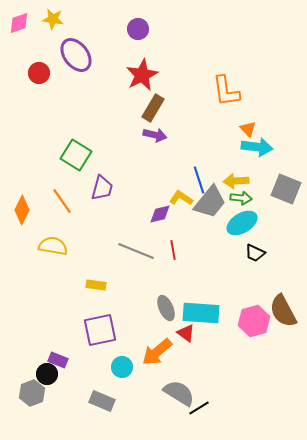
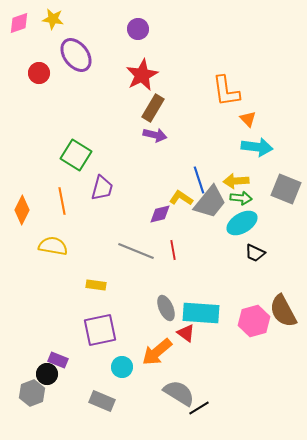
orange triangle at (248, 129): moved 10 px up
orange line at (62, 201): rotated 24 degrees clockwise
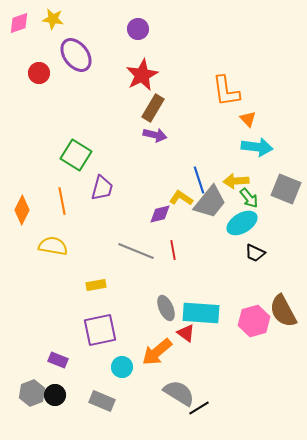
green arrow at (241, 198): moved 8 px right; rotated 45 degrees clockwise
yellow rectangle at (96, 285): rotated 18 degrees counterclockwise
black circle at (47, 374): moved 8 px right, 21 px down
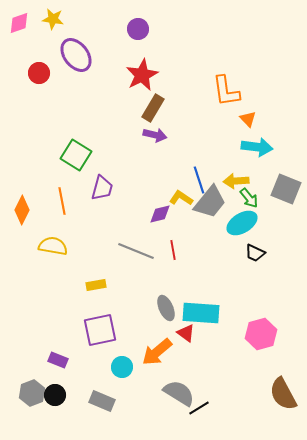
brown semicircle at (283, 311): moved 83 px down
pink hexagon at (254, 321): moved 7 px right, 13 px down
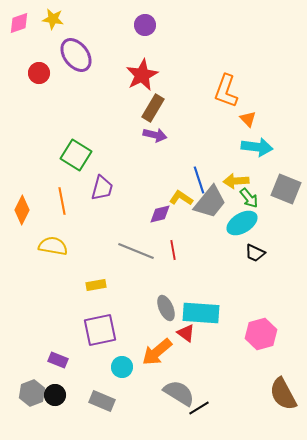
purple circle at (138, 29): moved 7 px right, 4 px up
orange L-shape at (226, 91): rotated 28 degrees clockwise
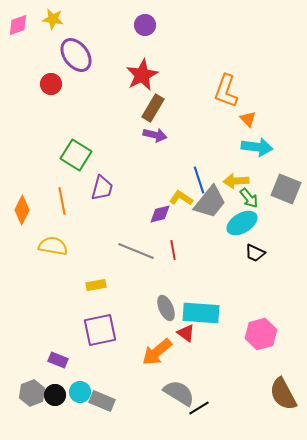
pink diamond at (19, 23): moved 1 px left, 2 px down
red circle at (39, 73): moved 12 px right, 11 px down
cyan circle at (122, 367): moved 42 px left, 25 px down
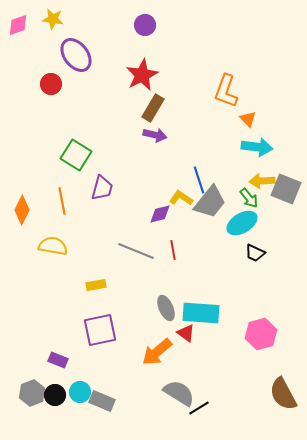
yellow arrow at (236, 181): moved 26 px right
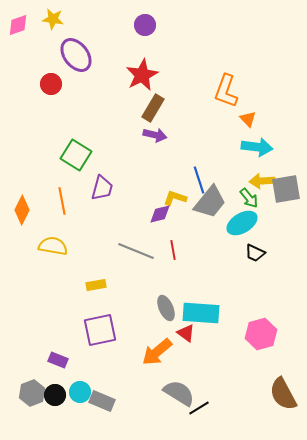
gray square at (286, 189): rotated 32 degrees counterclockwise
yellow L-shape at (181, 198): moved 6 px left; rotated 15 degrees counterclockwise
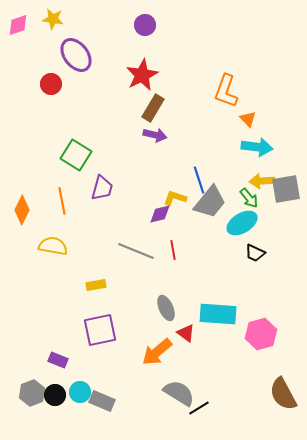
cyan rectangle at (201, 313): moved 17 px right, 1 px down
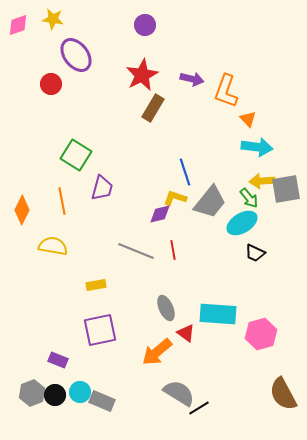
purple arrow at (155, 135): moved 37 px right, 56 px up
blue line at (199, 180): moved 14 px left, 8 px up
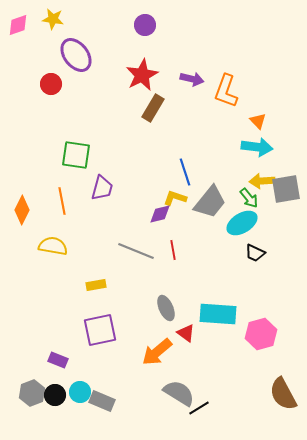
orange triangle at (248, 119): moved 10 px right, 2 px down
green square at (76, 155): rotated 24 degrees counterclockwise
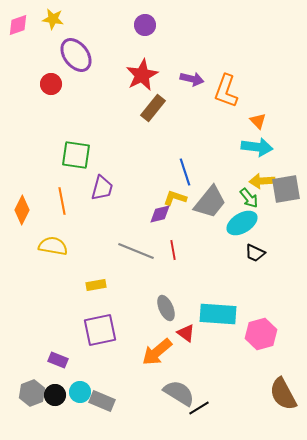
brown rectangle at (153, 108): rotated 8 degrees clockwise
